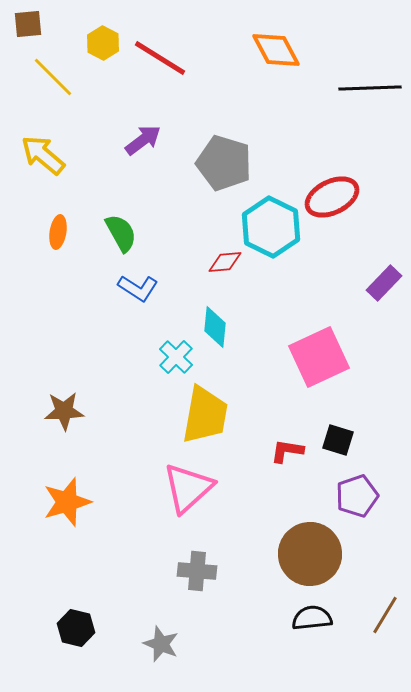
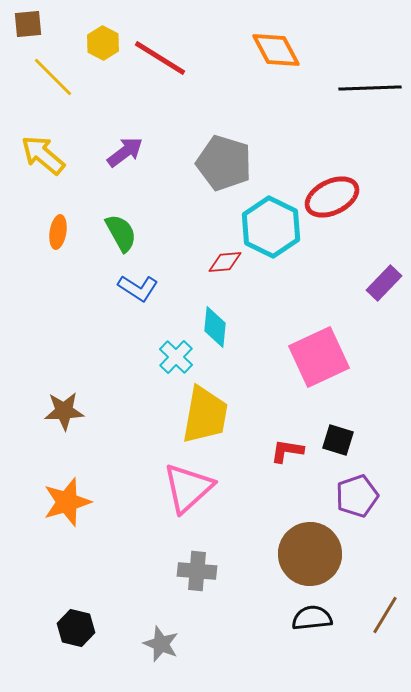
purple arrow: moved 18 px left, 12 px down
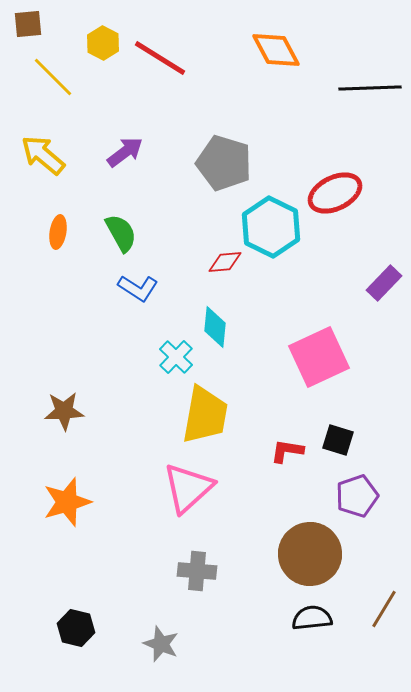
red ellipse: moved 3 px right, 4 px up
brown line: moved 1 px left, 6 px up
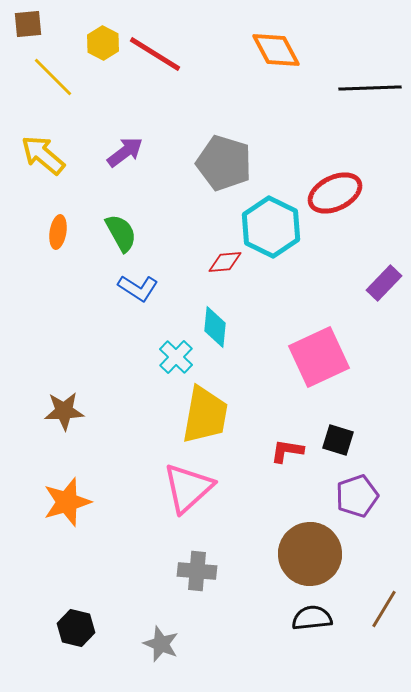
red line: moved 5 px left, 4 px up
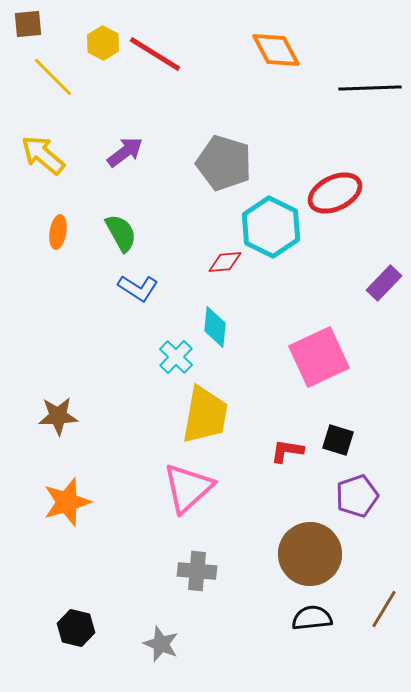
brown star: moved 6 px left, 5 px down
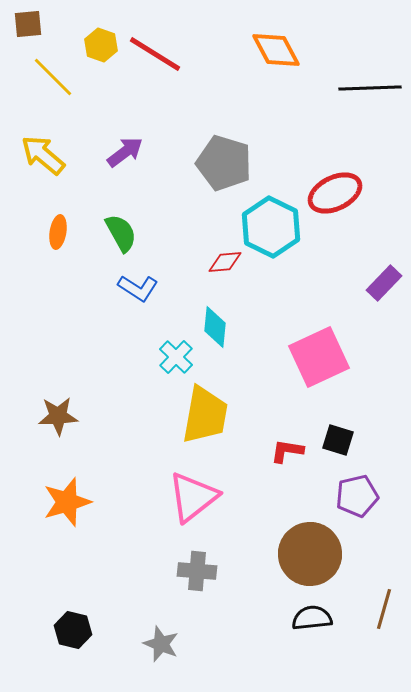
yellow hexagon: moved 2 px left, 2 px down; rotated 8 degrees counterclockwise
pink triangle: moved 5 px right, 9 px down; rotated 4 degrees clockwise
purple pentagon: rotated 6 degrees clockwise
brown line: rotated 15 degrees counterclockwise
black hexagon: moved 3 px left, 2 px down
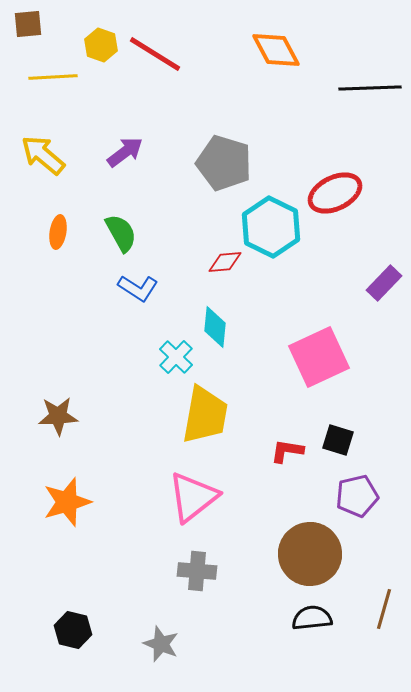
yellow line: rotated 48 degrees counterclockwise
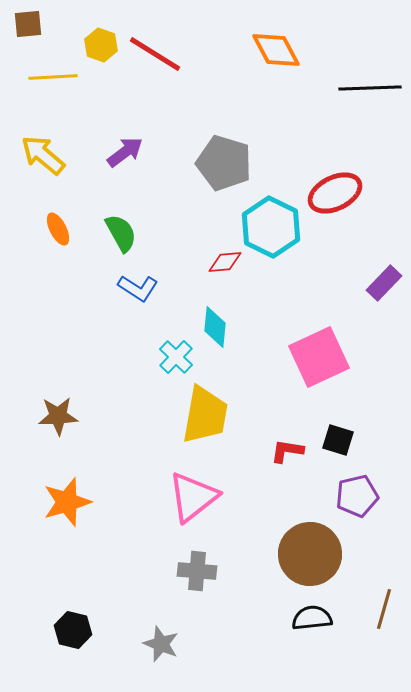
orange ellipse: moved 3 px up; rotated 36 degrees counterclockwise
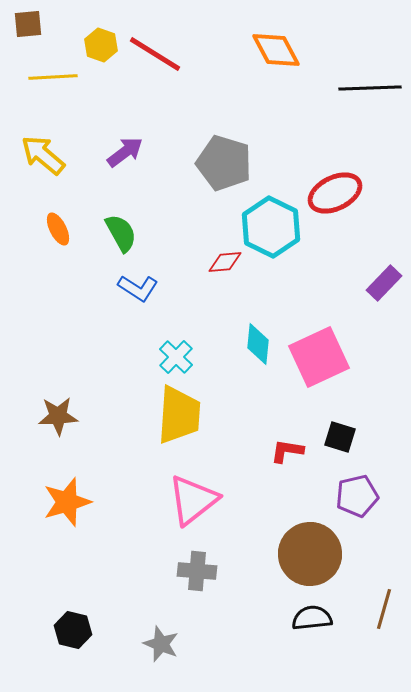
cyan diamond: moved 43 px right, 17 px down
yellow trapezoid: moved 26 px left; rotated 6 degrees counterclockwise
black square: moved 2 px right, 3 px up
pink triangle: moved 3 px down
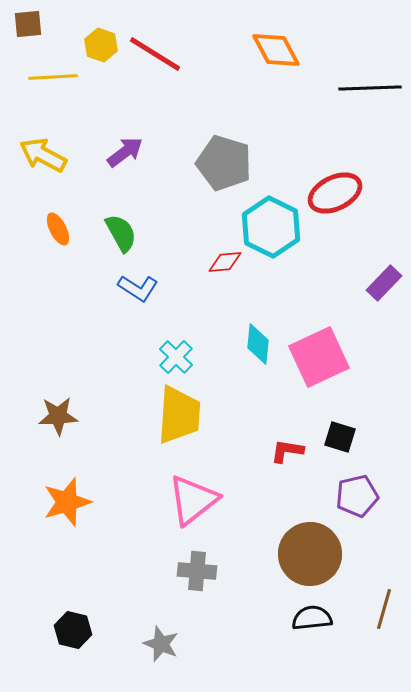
yellow arrow: rotated 12 degrees counterclockwise
